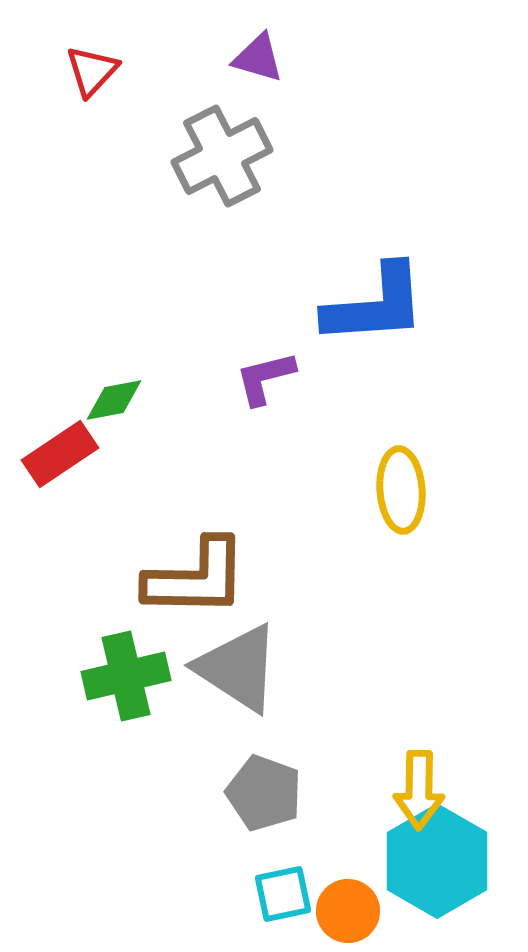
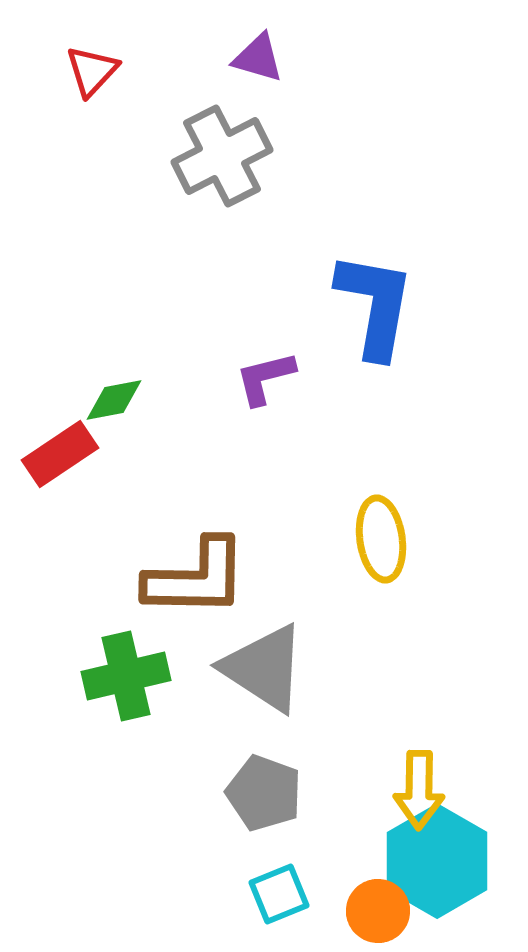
blue L-shape: rotated 76 degrees counterclockwise
yellow ellipse: moved 20 px left, 49 px down; rotated 4 degrees counterclockwise
gray triangle: moved 26 px right
cyan square: moved 4 px left; rotated 10 degrees counterclockwise
orange circle: moved 30 px right
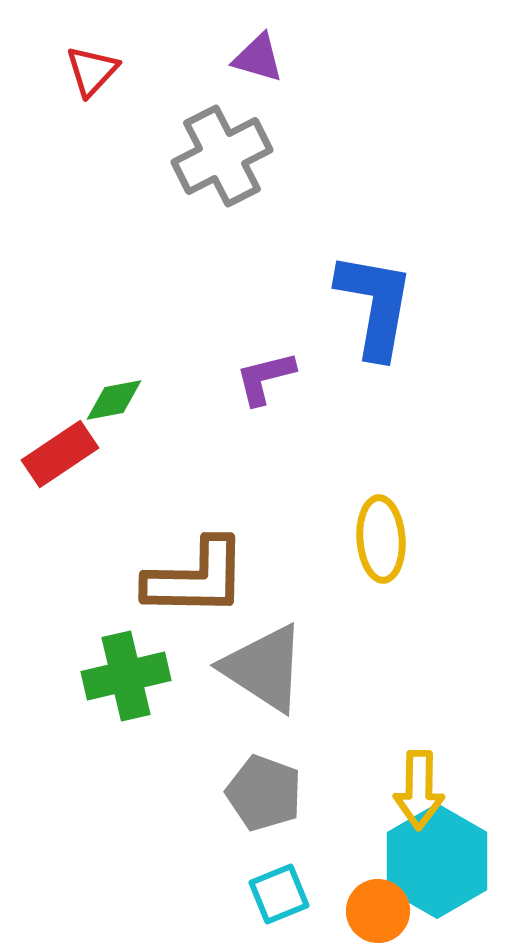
yellow ellipse: rotated 4 degrees clockwise
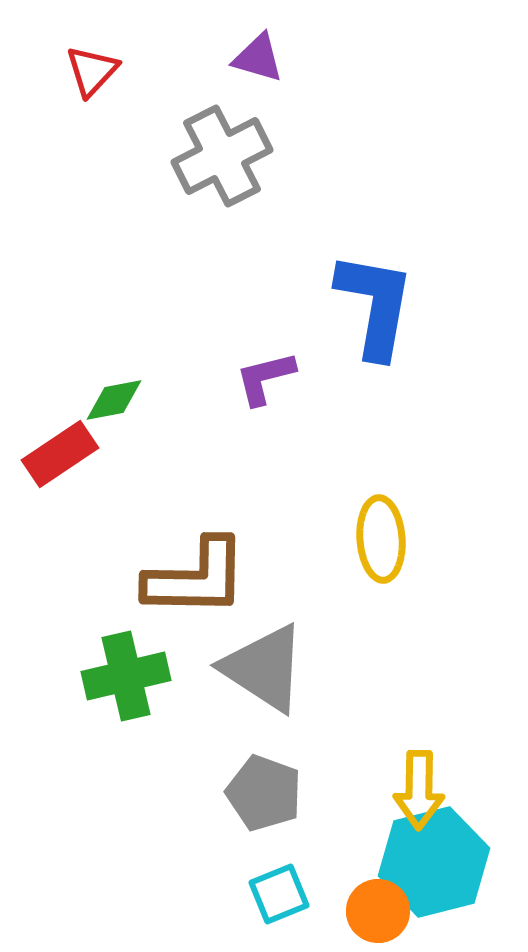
cyan hexagon: moved 3 px left, 1 px down; rotated 16 degrees clockwise
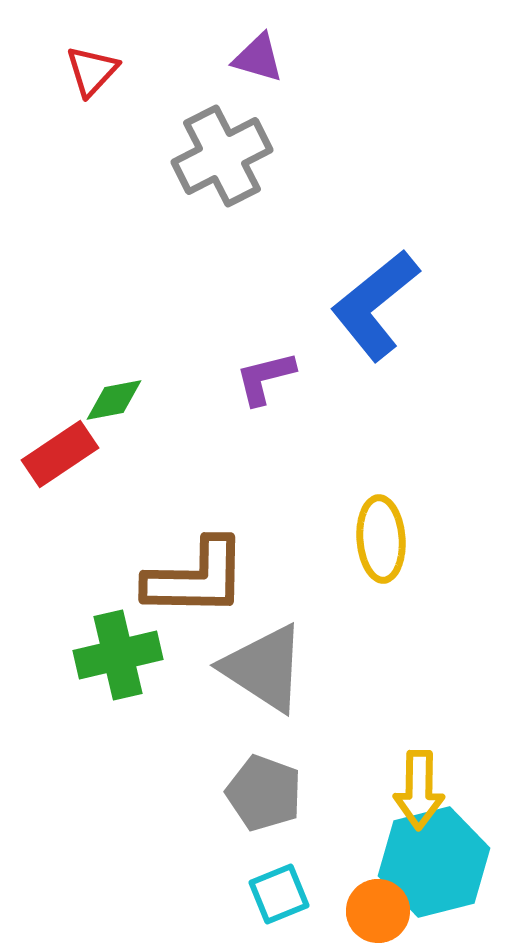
blue L-shape: rotated 139 degrees counterclockwise
green cross: moved 8 px left, 21 px up
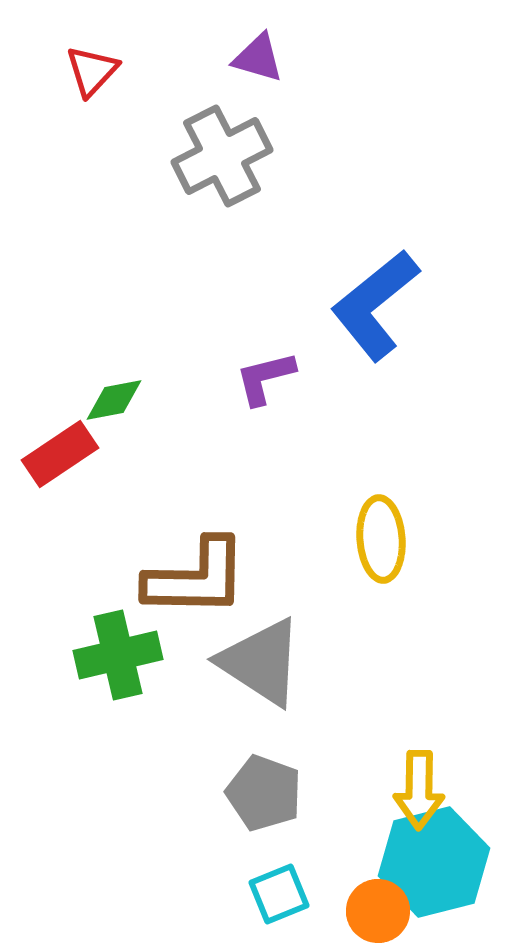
gray triangle: moved 3 px left, 6 px up
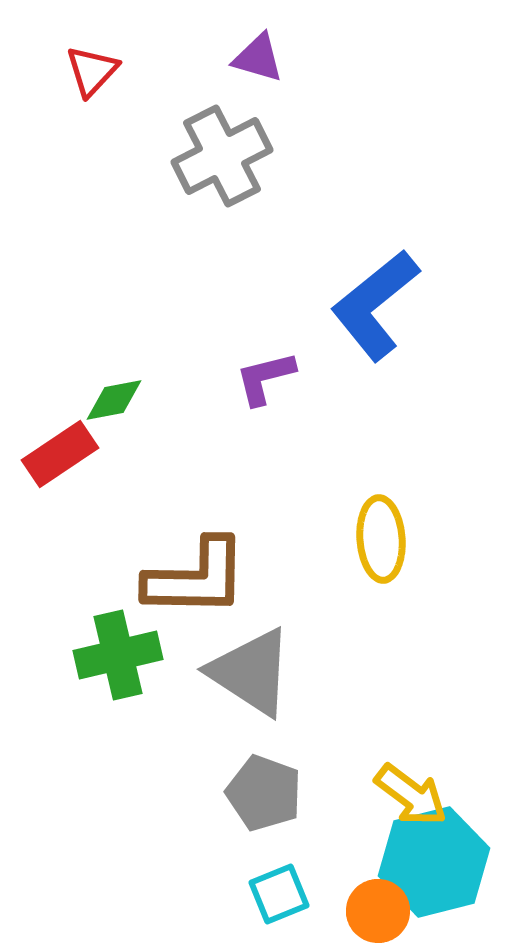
gray triangle: moved 10 px left, 10 px down
yellow arrow: moved 8 px left, 5 px down; rotated 54 degrees counterclockwise
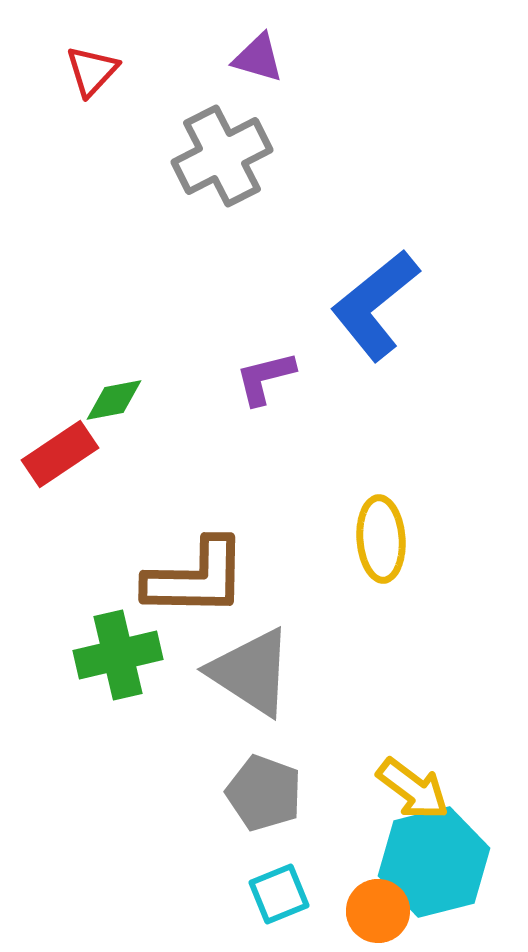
yellow arrow: moved 2 px right, 6 px up
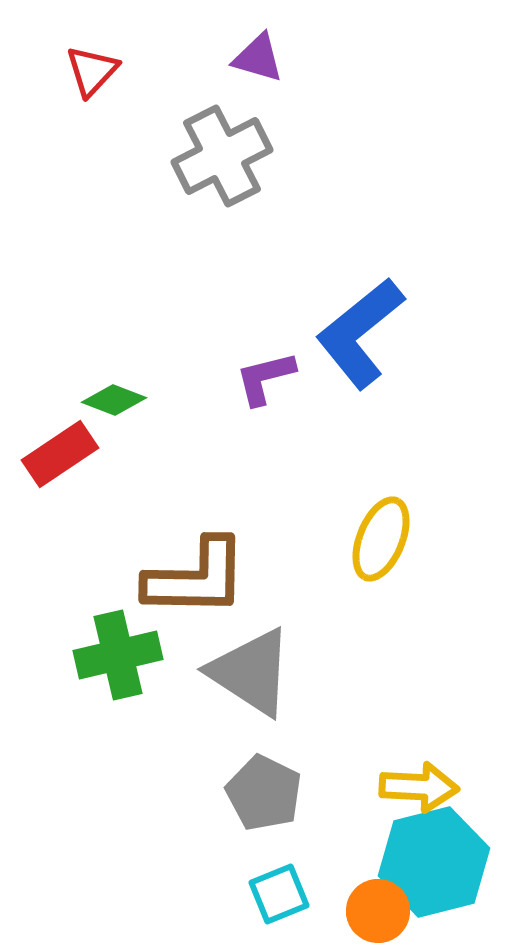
blue L-shape: moved 15 px left, 28 px down
green diamond: rotated 32 degrees clockwise
yellow ellipse: rotated 26 degrees clockwise
yellow arrow: moved 6 px right, 2 px up; rotated 34 degrees counterclockwise
gray pentagon: rotated 6 degrees clockwise
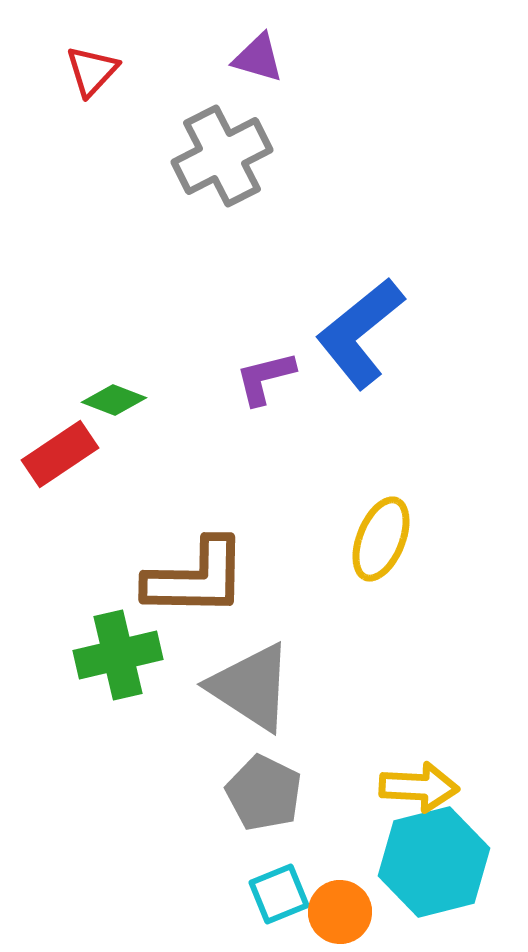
gray triangle: moved 15 px down
orange circle: moved 38 px left, 1 px down
